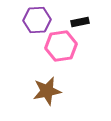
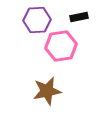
black rectangle: moved 1 px left, 5 px up
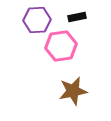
black rectangle: moved 2 px left
brown star: moved 26 px right
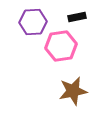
purple hexagon: moved 4 px left, 2 px down
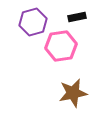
purple hexagon: rotated 12 degrees counterclockwise
brown star: moved 2 px down
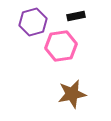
black rectangle: moved 1 px left, 1 px up
brown star: moved 1 px left, 1 px down
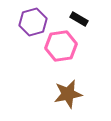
black rectangle: moved 3 px right, 3 px down; rotated 42 degrees clockwise
brown star: moved 4 px left
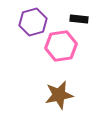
black rectangle: rotated 24 degrees counterclockwise
brown star: moved 9 px left, 1 px down
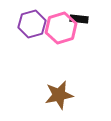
purple hexagon: moved 1 px left, 2 px down
pink hexagon: moved 18 px up; rotated 8 degrees counterclockwise
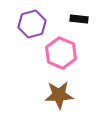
pink hexagon: moved 25 px down; rotated 20 degrees counterclockwise
brown star: rotated 8 degrees clockwise
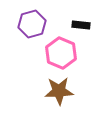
black rectangle: moved 2 px right, 6 px down
brown star: moved 4 px up
